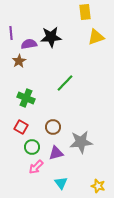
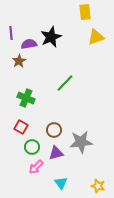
black star: rotated 20 degrees counterclockwise
brown circle: moved 1 px right, 3 px down
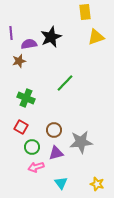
brown star: rotated 16 degrees clockwise
pink arrow: rotated 28 degrees clockwise
yellow star: moved 1 px left, 2 px up
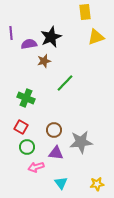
brown star: moved 25 px right
green circle: moved 5 px left
purple triangle: rotated 21 degrees clockwise
yellow star: rotated 24 degrees counterclockwise
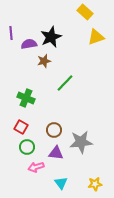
yellow rectangle: rotated 42 degrees counterclockwise
yellow star: moved 2 px left
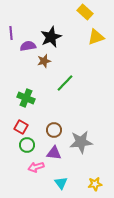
purple semicircle: moved 1 px left, 2 px down
green circle: moved 2 px up
purple triangle: moved 2 px left
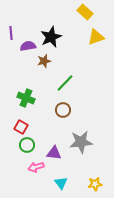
brown circle: moved 9 px right, 20 px up
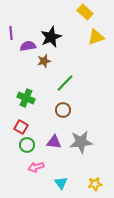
purple triangle: moved 11 px up
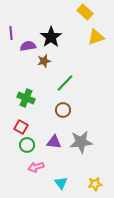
black star: rotated 10 degrees counterclockwise
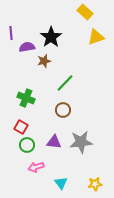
purple semicircle: moved 1 px left, 1 px down
